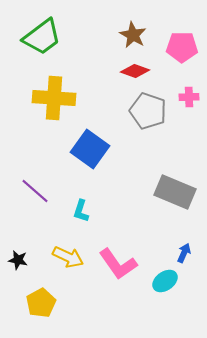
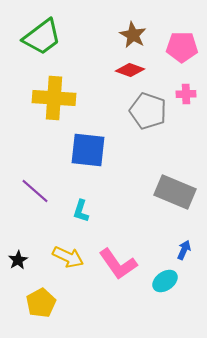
red diamond: moved 5 px left, 1 px up
pink cross: moved 3 px left, 3 px up
blue square: moved 2 px left, 1 px down; rotated 30 degrees counterclockwise
blue arrow: moved 3 px up
black star: rotated 30 degrees clockwise
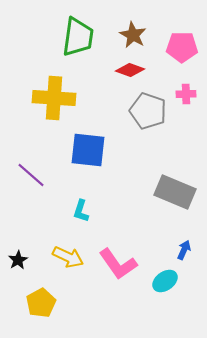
green trapezoid: moved 36 px right; rotated 45 degrees counterclockwise
purple line: moved 4 px left, 16 px up
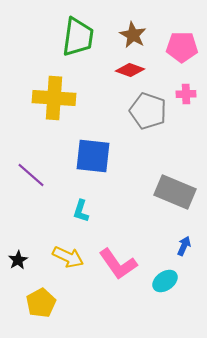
blue square: moved 5 px right, 6 px down
blue arrow: moved 4 px up
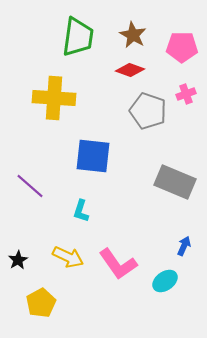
pink cross: rotated 18 degrees counterclockwise
purple line: moved 1 px left, 11 px down
gray rectangle: moved 10 px up
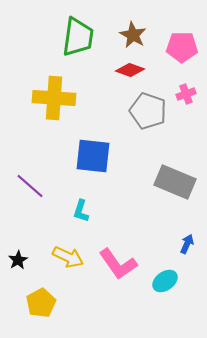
blue arrow: moved 3 px right, 2 px up
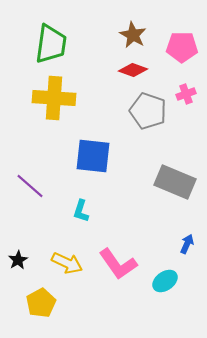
green trapezoid: moved 27 px left, 7 px down
red diamond: moved 3 px right
yellow arrow: moved 1 px left, 6 px down
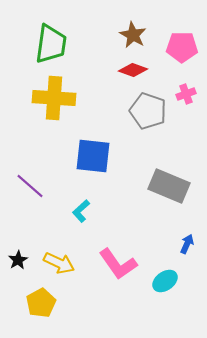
gray rectangle: moved 6 px left, 4 px down
cyan L-shape: rotated 30 degrees clockwise
yellow arrow: moved 8 px left
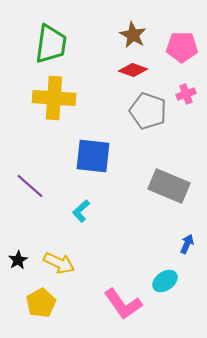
pink L-shape: moved 5 px right, 40 px down
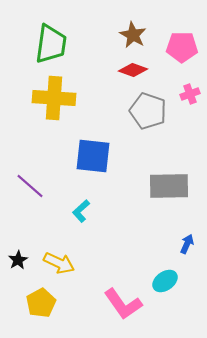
pink cross: moved 4 px right
gray rectangle: rotated 24 degrees counterclockwise
